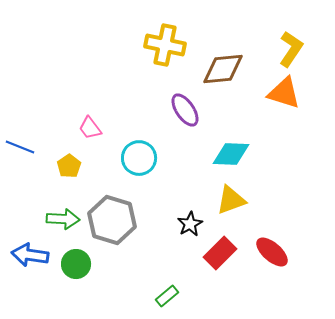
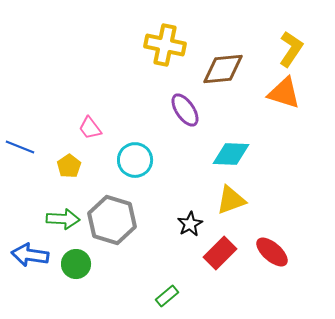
cyan circle: moved 4 px left, 2 px down
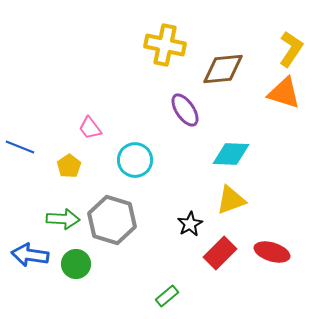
red ellipse: rotated 24 degrees counterclockwise
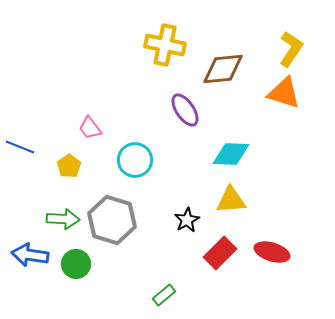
yellow triangle: rotated 16 degrees clockwise
black star: moved 3 px left, 4 px up
green rectangle: moved 3 px left, 1 px up
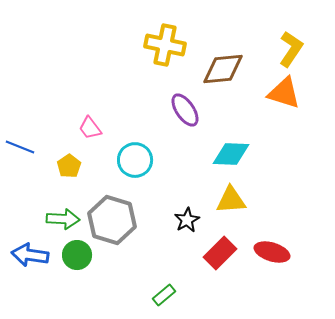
green circle: moved 1 px right, 9 px up
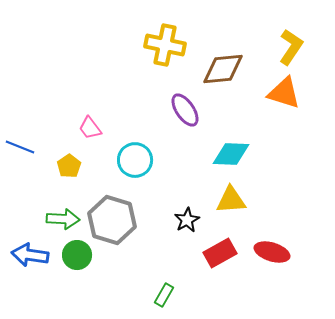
yellow L-shape: moved 2 px up
red rectangle: rotated 16 degrees clockwise
green rectangle: rotated 20 degrees counterclockwise
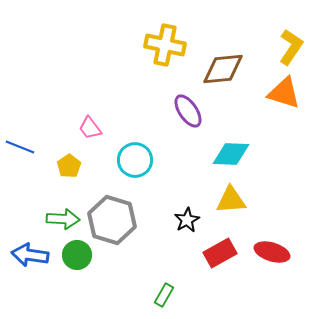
purple ellipse: moved 3 px right, 1 px down
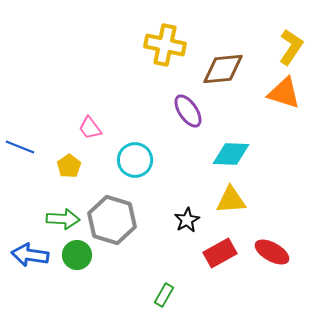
red ellipse: rotated 12 degrees clockwise
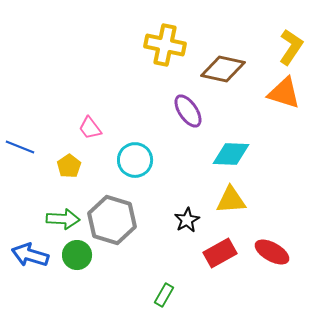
brown diamond: rotated 18 degrees clockwise
blue arrow: rotated 9 degrees clockwise
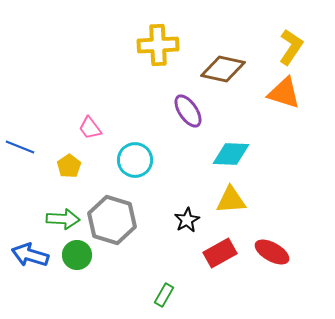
yellow cross: moved 7 px left; rotated 15 degrees counterclockwise
